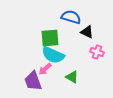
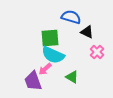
pink cross: rotated 24 degrees clockwise
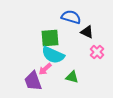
green triangle: rotated 16 degrees counterclockwise
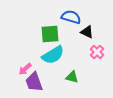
green square: moved 4 px up
cyan semicircle: rotated 55 degrees counterclockwise
pink arrow: moved 20 px left
purple trapezoid: moved 1 px right, 1 px down
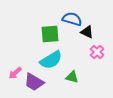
blue semicircle: moved 1 px right, 2 px down
cyan semicircle: moved 2 px left, 5 px down
pink arrow: moved 10 px left, 4 px down
purple trapezoid: rotated 40 degrees counterclockwise
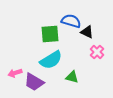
blue semicircle: moved 1 px left, 2 px down
pink arrow: rotated 24 degrees clockwise
